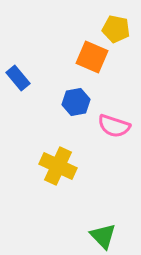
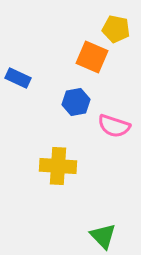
blue rectangle: rotated 25 degrees counterclockwise
yellow cross: rotated 21 degrees counterclockwise
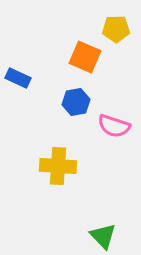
yellow pentagon: rotated 12 degrees counterclockwise
orange square: moved 7 px left
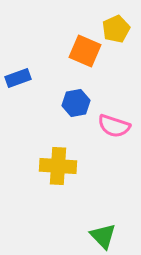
yellow pentagon: rotated 24 degrees counterclockwise
orange square: moved 6 px up
blue rectangle: rotated 45 degrees counterclockwise
blue hexagon: moved 1 px down
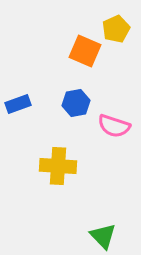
blue rectangle: moved 26 px down
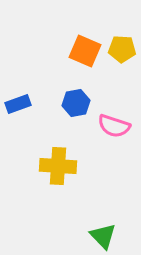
yellow pentagon: moved 6 px right, 20 px down; rotated 28 degrees clockwise
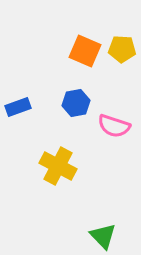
blue rectangle: moved 3 px down
yellow cross: rotated 24 degrees clockwise
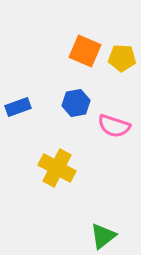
yellow pentagon: moved 9 px down
yellow cross: moved 1 px left, 2 px down
green triangle: rotated 36 degrees clockwise
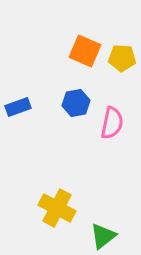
pink semicircle: moved 2 px left, 3 px up; rotated 96 degrees counterclockwise
yellow cross: moved 40 px down
